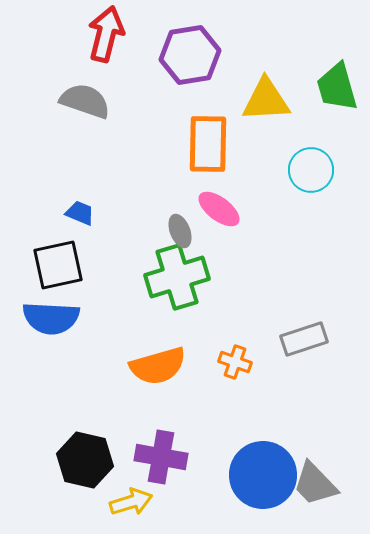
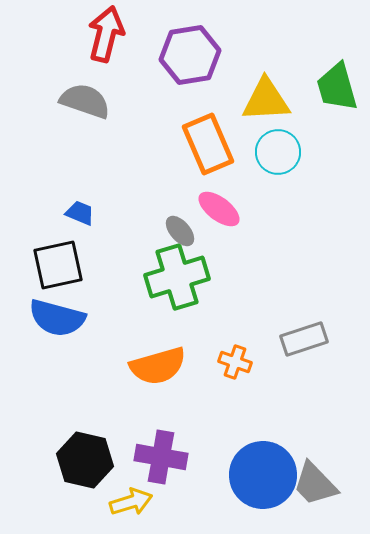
orange rectangle: rotated 24 degrees counterclockwise
cyan circle: moved 33 px left, 18 px up
gray ellipse: rotated 20 degrees counterclockwise
blue semicircle: moved 6 px right; rotated 12 degrees clockwise
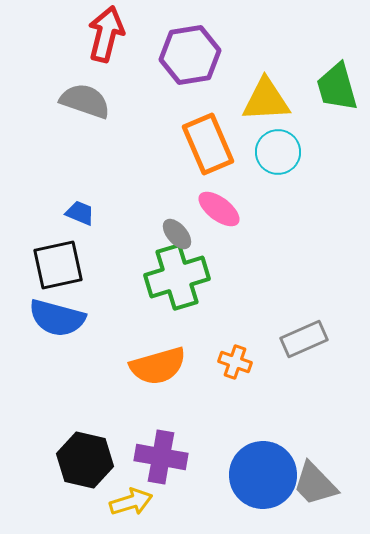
gray ellipse: moved 3 px left, 3 px down
gray rectangle: rotated 6 degrees counterclockwise
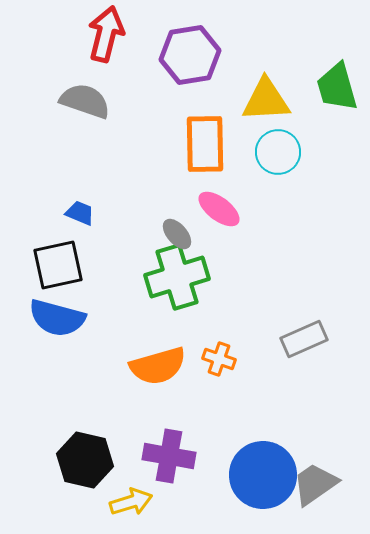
orange rectangle: moved 3 px left; rotated 22 degrees clockwise
orange cross: moved 16 px left, 3 px up
purple cross: moved 8 px right, 1 px up
gray trapezoid: rotated 99 degrees clockwise
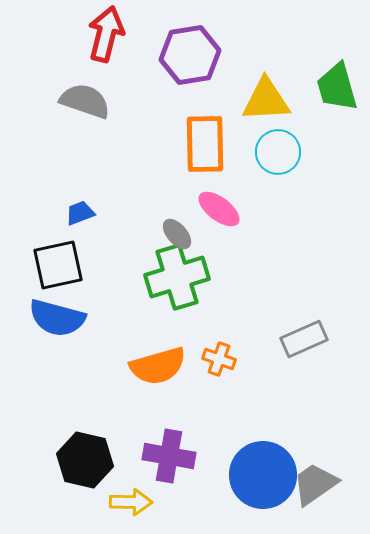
blue trapezoid: rotated 44 degrees counterclockwise
yellow arrow: rotated 18 degrees clockwise
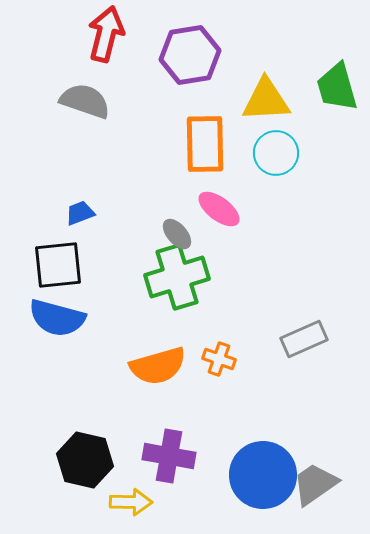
cyan circle: moved 2 px left, 1 px down
black square: rotated 6 degrees clockwise
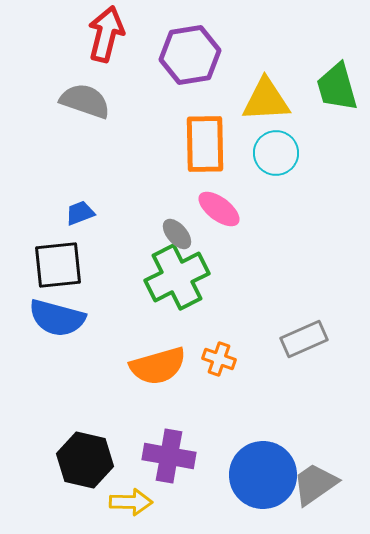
green cross: rotated 10 degrees counterclockwise
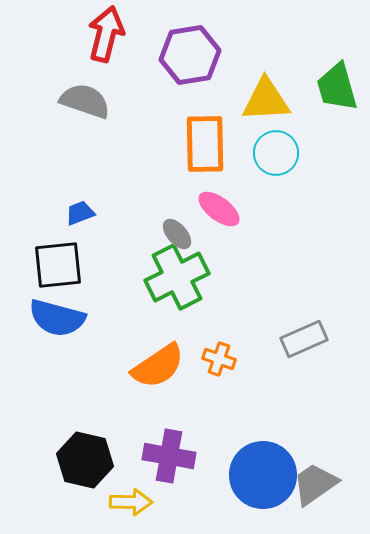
orange semicircle: rotated 18 degrees counterclockwise
